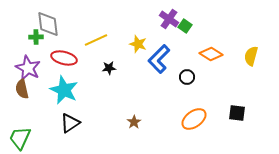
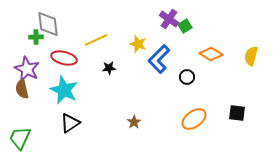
green square: rotated 24 degrees clockwise
purple star: moved 1 px left, 1 px down
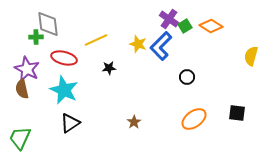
orange diamond: moved 28 px up
blue L-shape: moved 2 px right, 13 px up
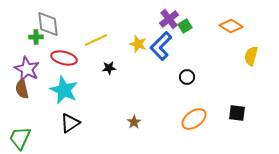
purple cross: rotated 18 degrees clockwise
orange diamond: moved 20 px right
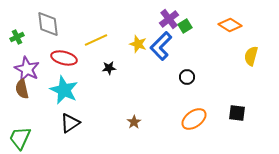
orange diamond: moved 1 px left, 1 px up
green cross: moved 19 px left; rotated 24 degrees counterclockwise
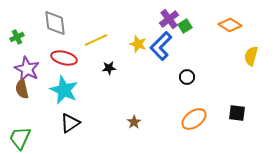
gray diamond: moved 7 px right, 1 px up
